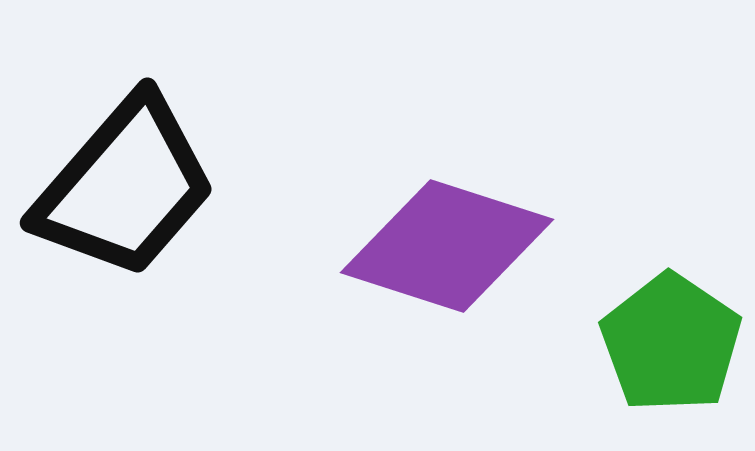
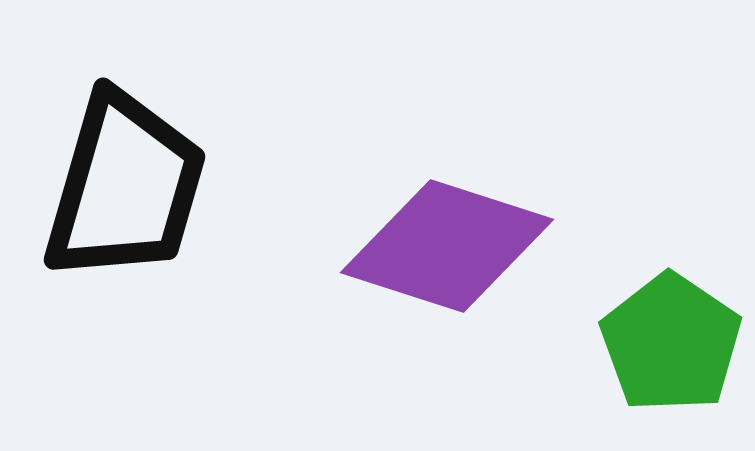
black trapezoid: rotated 25 degrees counterclockwise
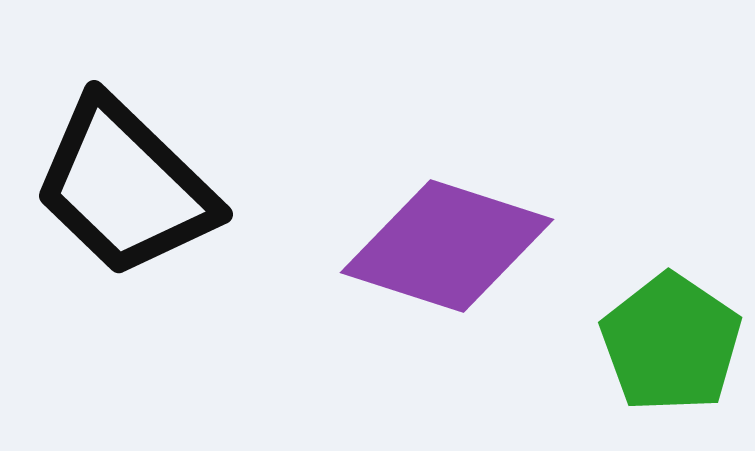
black trapezoid: rotated 118 degrees clockwise
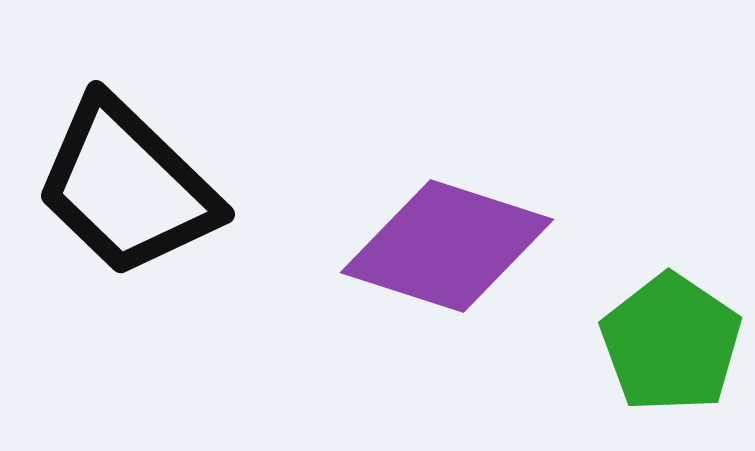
black trapezoid: moved 2 px right
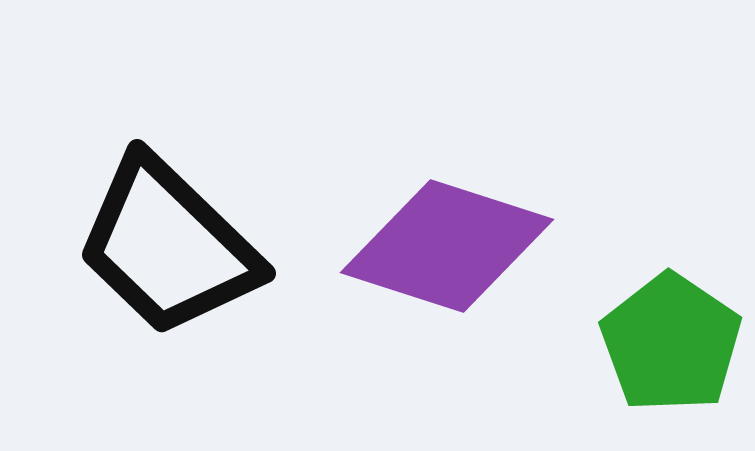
black trapezoid: moved 41 px right, 59 px down
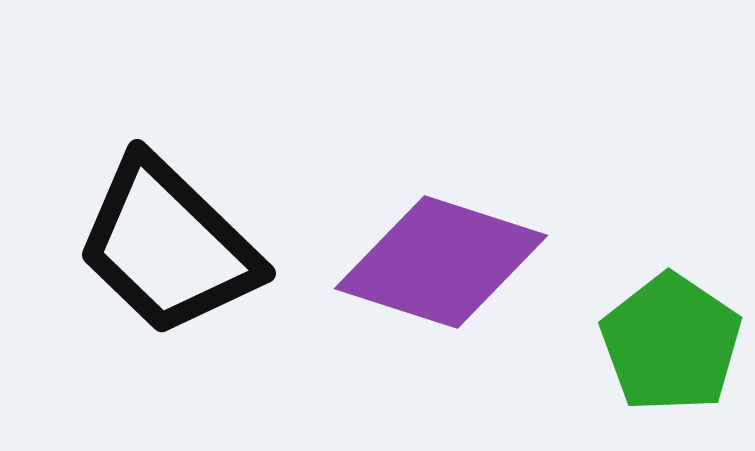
purple diamond: moved 6 px left, 16 px down
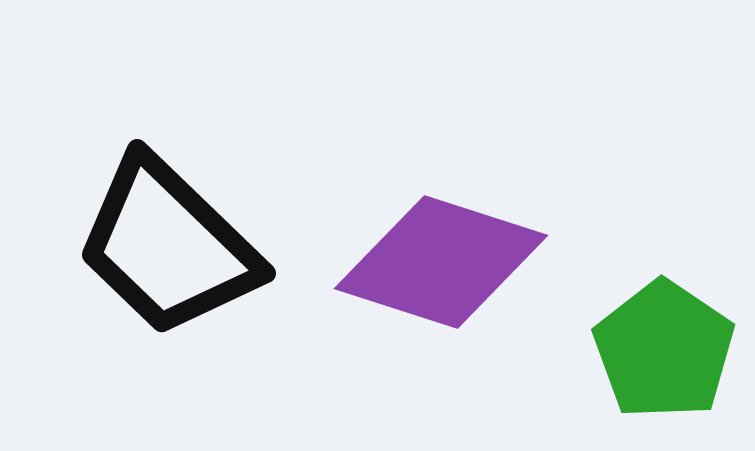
green pentagon: moved 7 px left, 7 px down
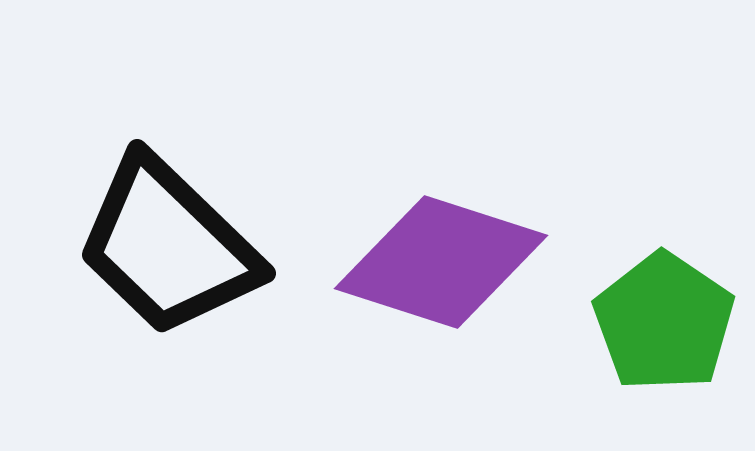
green pentagon: moved 28 px up
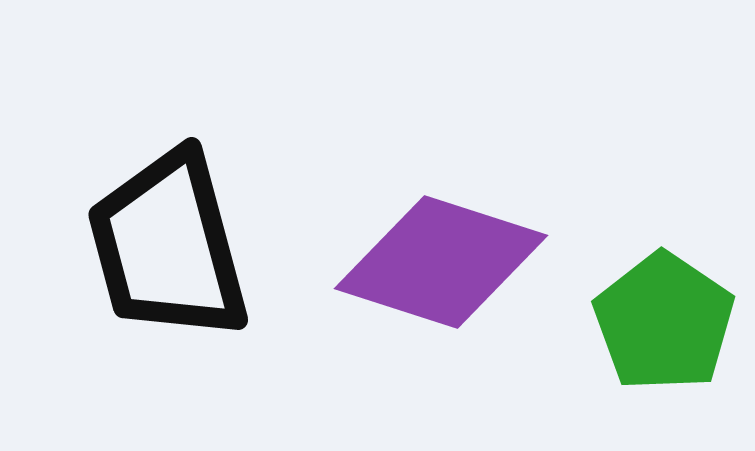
black trapezoid: rotated 31 degrees clockwise
